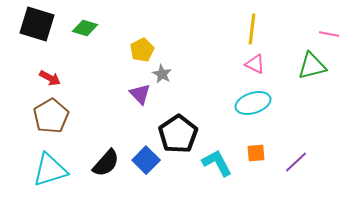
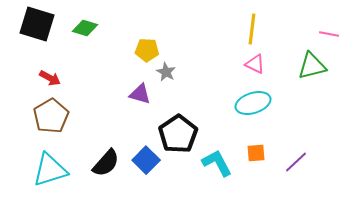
yellow pentagon: moved 5 px right; rotated 30 degrees clockwise
gray star: moved 4 px right, 2 px up
purple triangle: rotated 30 degrees counterclockwise
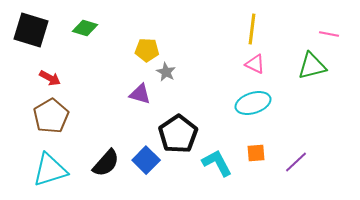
black square: moved 6 px left, 6 px down
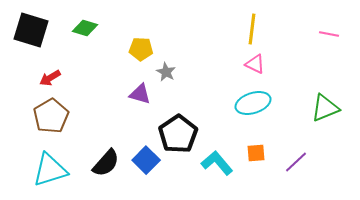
yellow pentagon: moved 6 px left, 1 px up
green triangle: moved 13 px right, 42 px down; rotated 8 degrees counterclockwise
red arrow: rotated 120 degrees clockwise
cyan L-shape: rotated 12 degrees counterclockwise
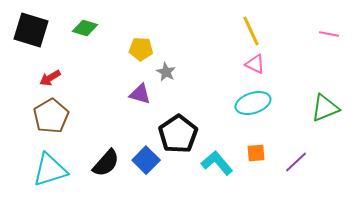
yellow line: moved 1 px left, 2 px down; rotated 32 degrees counterclockwise
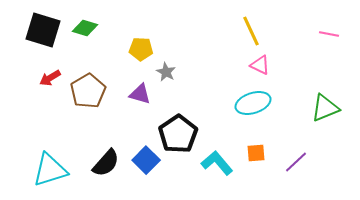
black square: moved 12 px right
pink triangle: moved 5 px right, 1 px down
brown pentagon: moved 37 px right, 25 px up
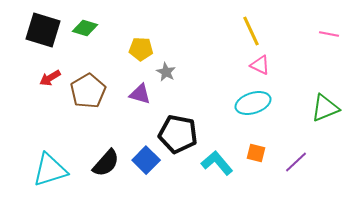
black pentagon: rotated 27 degrees counterclockwise
orange square: rotated 18 degrees clockwise
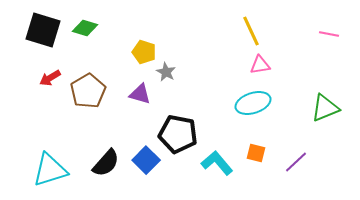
yellow pentagon: moved 3 px right, 3 px down; rotated 15 degrees clockwise
pink triangle: rotated 35 degrees counterclockwise
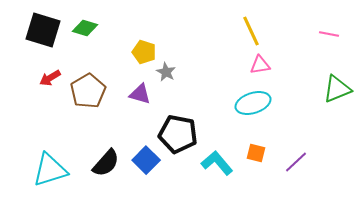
green triangle: moved 12 px right, 19 px up
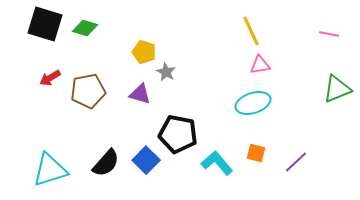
black square: moved 2 px right, 6 px up
brown pentagon: rotated 20 degrees clockwise
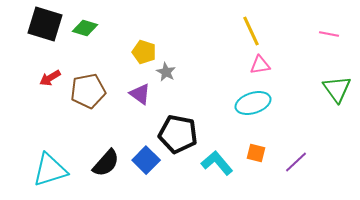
green triangle: rotated 44 degrees counterclockwise
purple triangle: rotated 20 degrees clockwise
